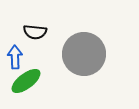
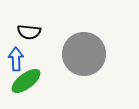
black semicircle: moved 6 px left
blue arrow: moved 1 px right, 2 px down
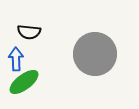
gray circle: moved 11 px right
green ellipse: moved 2 px left, 1 px down
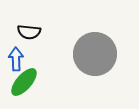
green ellipse: rotated 12 degrees counterclockwise
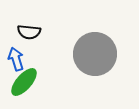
blue arrow: rotated 15 degrees counterclockwise
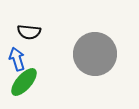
blue arrow: moved 1 px right
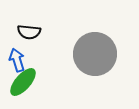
blue arrow: moved 1 px down
green ellipse: moved 1 px left
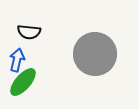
blue arrow: rotated 30 degrees clockwise
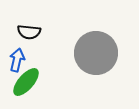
gray circle: moved 1 px right, 1 px up
green ellipse: moved 3 px right
